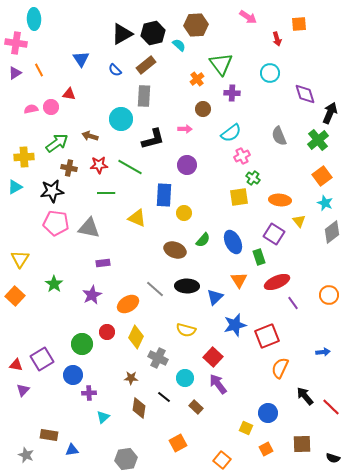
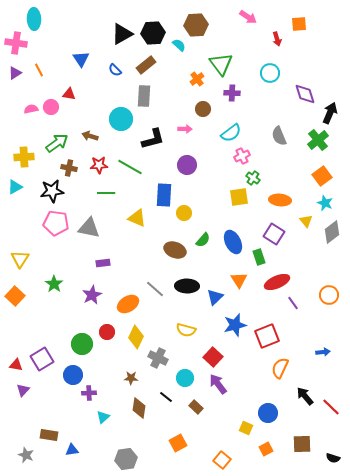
black hexagon at (153, 33): rotated 10 degrees clockwise
yellow triangle at (299, 221): moved 7 px right
black line at (164, 397): moved 2 px right
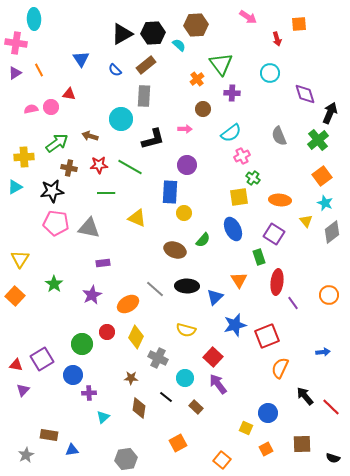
blue rectangle at (164, 195): moved 6 px right, 3 px up
blue ellipse at (233, 242): moved 13 px up
red ellipse at (277, 282): rotated 60 degrees counterclockwise
gray star at (26, 455): rotated 21 degrees clockwise
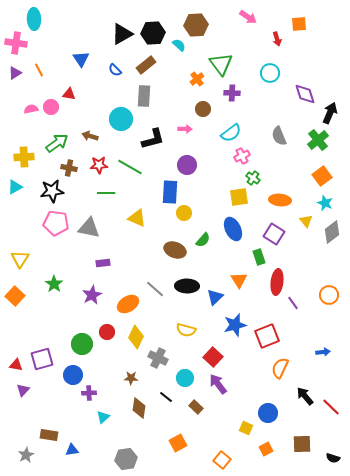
purple square at (42, 359): rotated 15 degrees clockwise
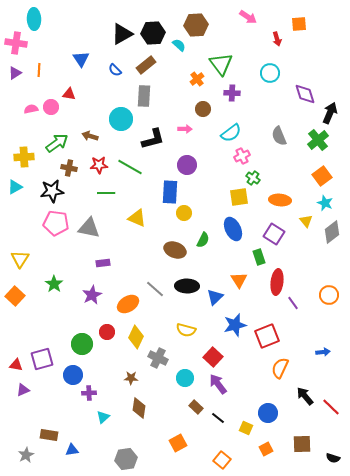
orange line at (39, 70): rotated 32 degrees clockwise
green semicircle at (203, 240): rotated 14 degrees counterclockwise
purple triangle at (23, 390): rotated 24 degrees clockwise
black line at (166, 397): moved 52 px right, 21 px down
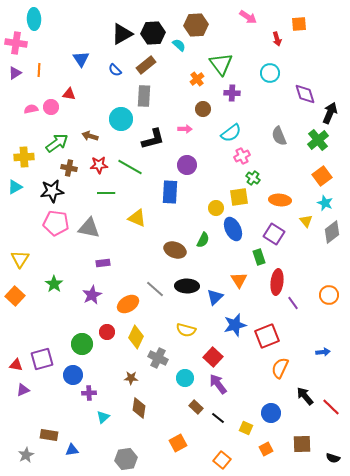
yellow circle at (184, 213): moved 32 px right, 5 px up
blue circle at (268, 413): moved 3 px right
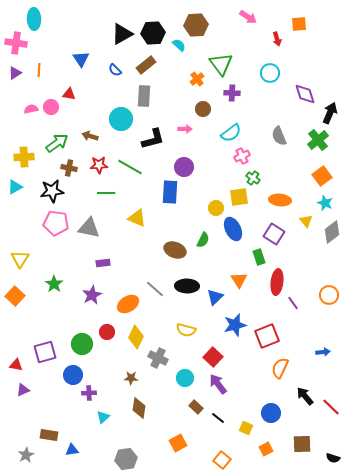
purple circle at (187, 165): moved 3 px left, 2 px down
purple square at (42, 359): moved 3 px right, 7 px up
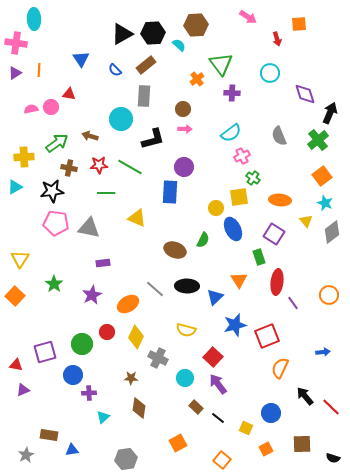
brown circle at (203, 109): moved 20 px left
